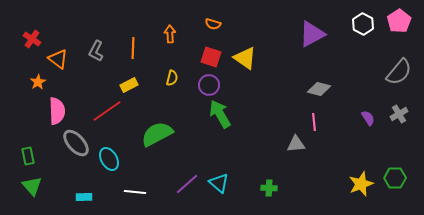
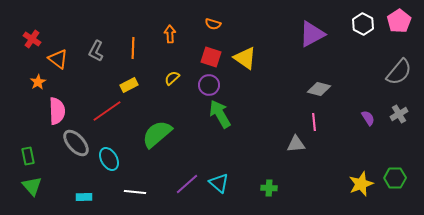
yellow semicircle: rotated 147 degrees counterclockwise
green semicircle: rotated 12 degrees counterclockwise
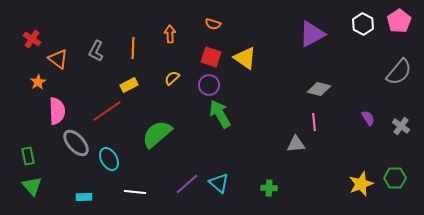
gray cross: moved 2 px right, 12 px down; rotated 24 degrees counterclockwise
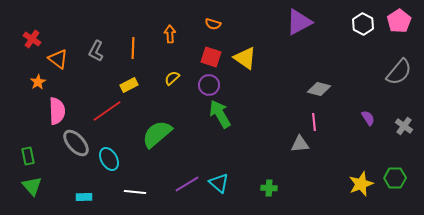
purple triangle: moved 13 px left, 12 px up
gray cross: moved 3 px right
gray triangle: moved 4 px right
purple line: rotated 10 degrees clockwise
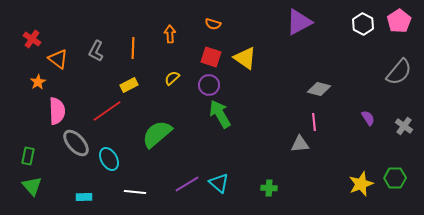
green rectangle: rotated 24 degrees clockwise
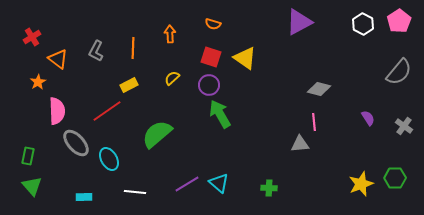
red cross: moved 2 px up; rotated 24 degrees clockwise
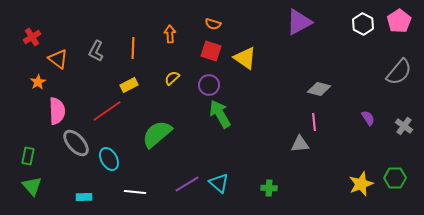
red square: moved 6 px up
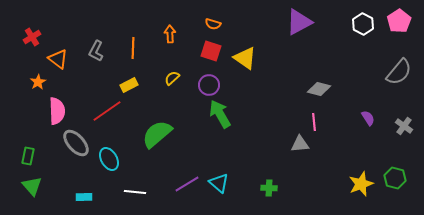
green hexagon: rotated 15 degrees clockwise
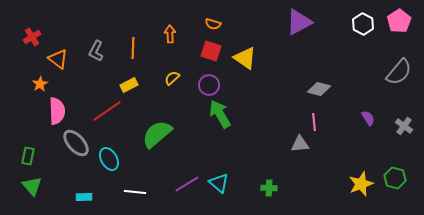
orange star: moved 2 px right, 2 px down
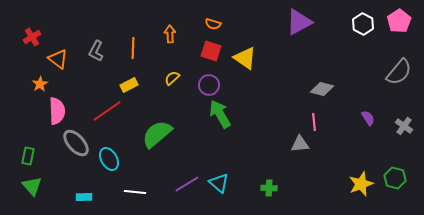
gray diamond: moved 3 px right
